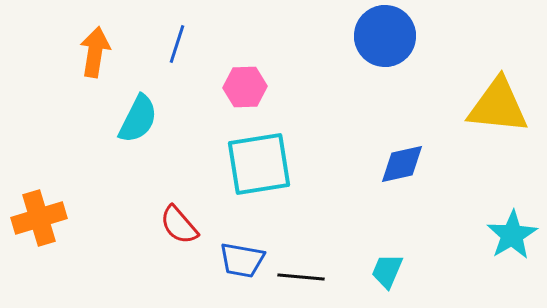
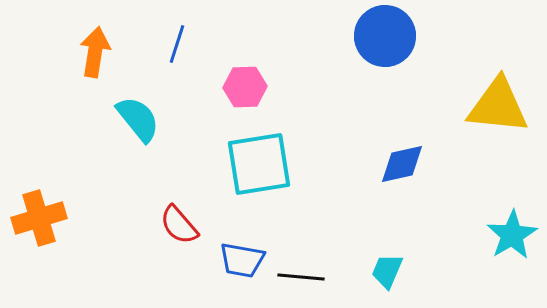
cyan semicircle: rotated 66 degrees counterclockwise
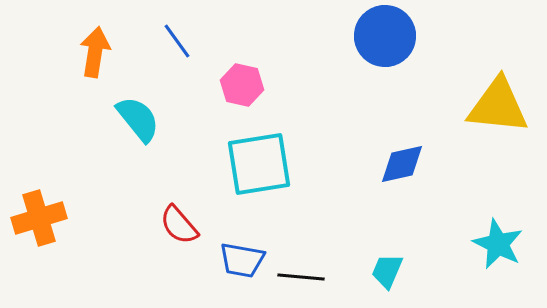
blue line: moved 3 px up; rotated 54 degrees counterclockwise
pink hexagon: moved 3 px left, 2 px up; rotated 15 degrees clockwise
cyan star: moved 14 px left, 9 px down; rotated 15 degrees counterclockwise
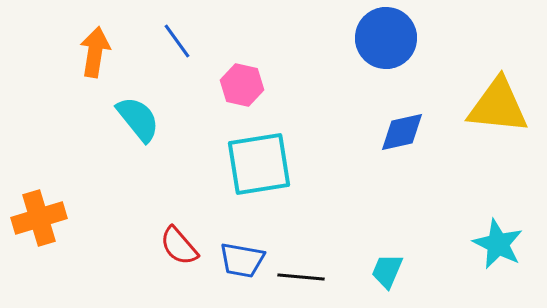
blue circle: moved 1 px right, 2 px down
blue diamond: moved 32 px up
red semicircle: moved 21 px down
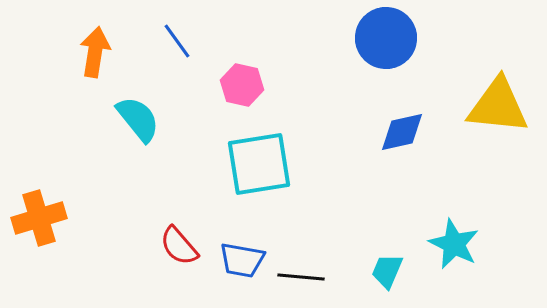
cyan star: moved 44 px left
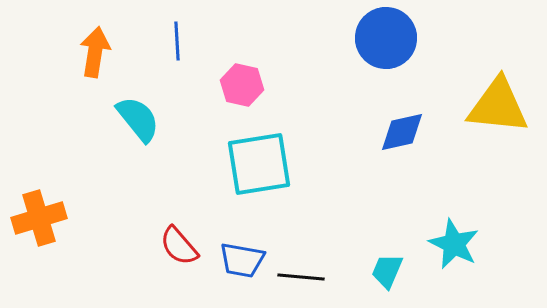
blue line: rotated 33 degrees clockwise
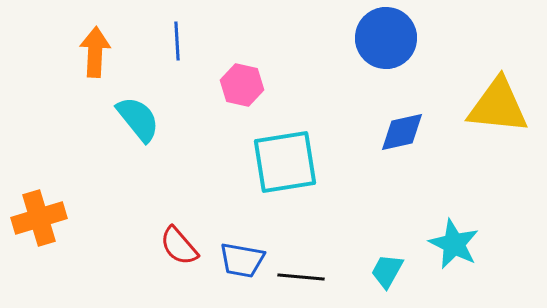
orange arrow: rotated 6 degrees counterclockwise
cyan square: moved 26 px right, 2 px up
cyan trapezoid: rotated 6 degrees clockwise
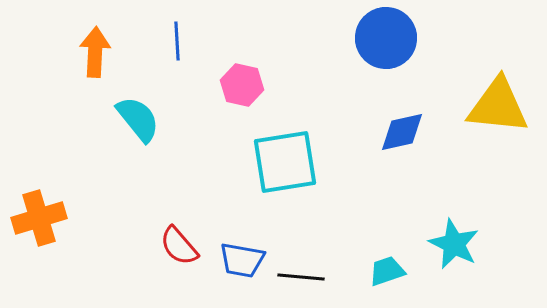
cyan trapezoid: rotated 42 degrees clockwise
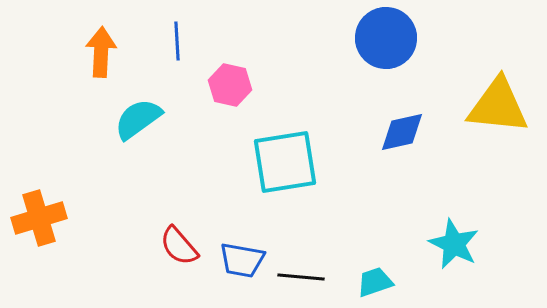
orange arrow: moved 6 px right
pink hexagon: moved 12 px left
cyan semicircle: rotated 87 degrees counterclockwise
cyan trapezoid: moved 12 px left, 11 px down
